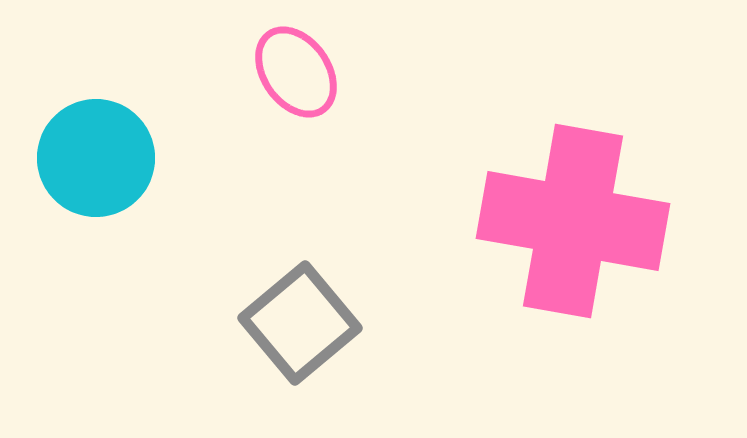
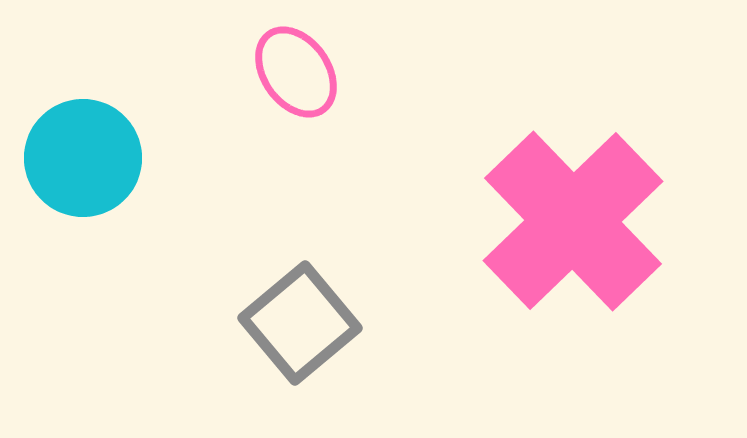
cyan circle: moved 13 px left
pink cross: rotated 36 degrees clockwise
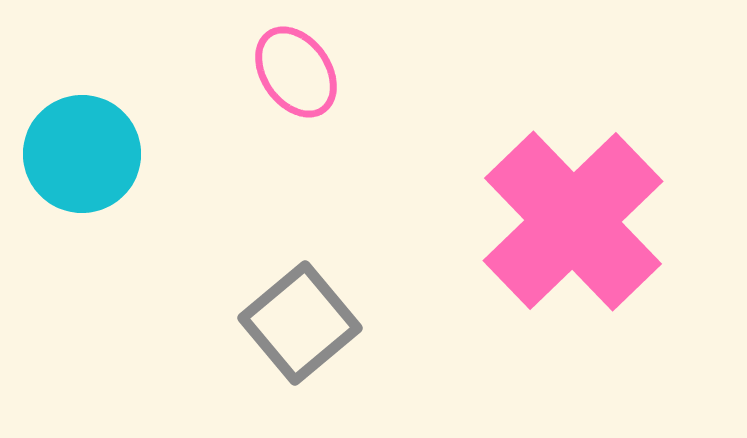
cyan circle: moved 1 px left, 4 px up
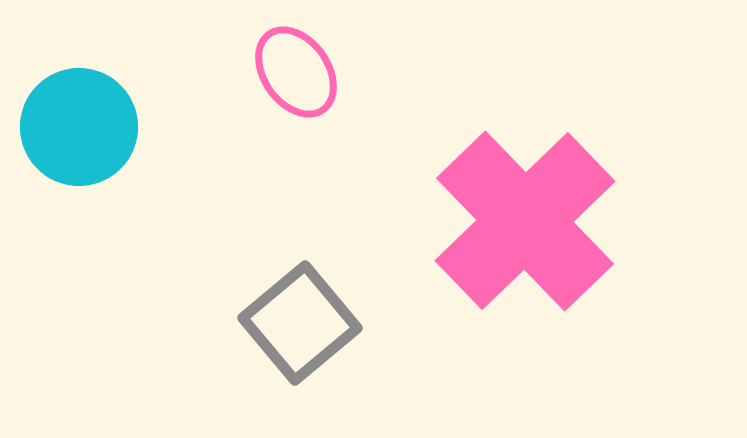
cyan circle: moved 3 px left, 27 px up
pink cross: moved 48 px left
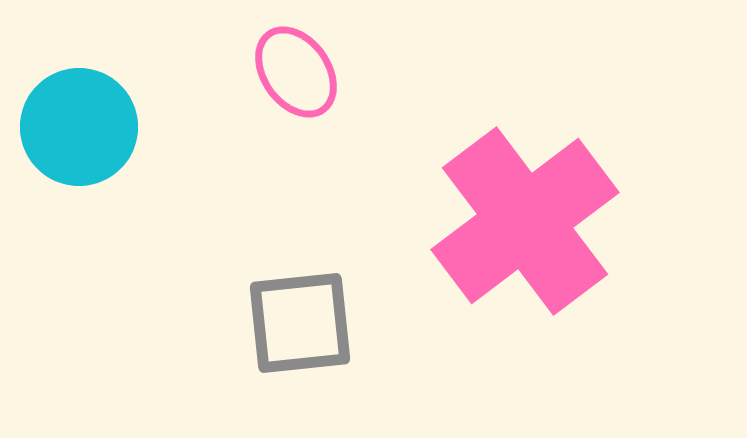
pink cross: rotated 7 degrees clockwise
gray square: rotated 34 degrees clockwise
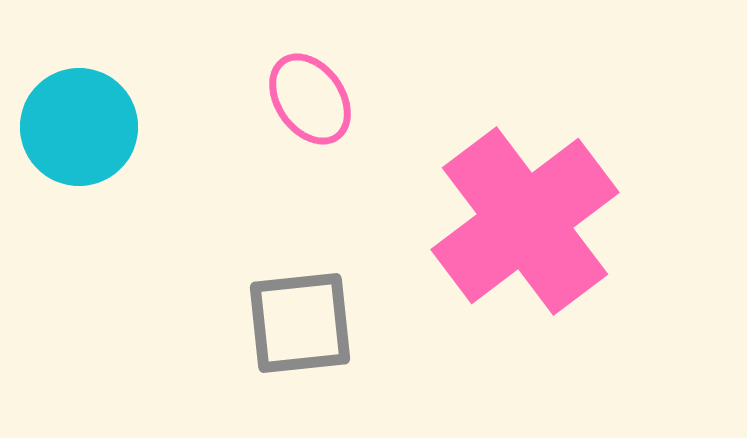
pink ellipse: moved 14 px right, 27 px down
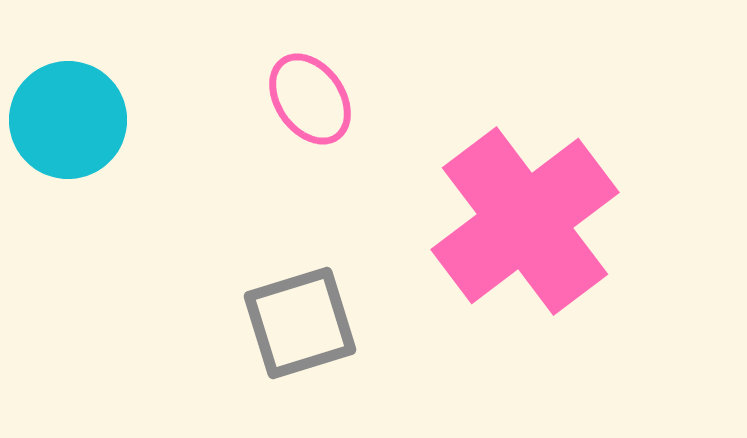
cyan circle: moved 11 px left, 7 px up
gray square: rotated 11 degrees counterclockwise
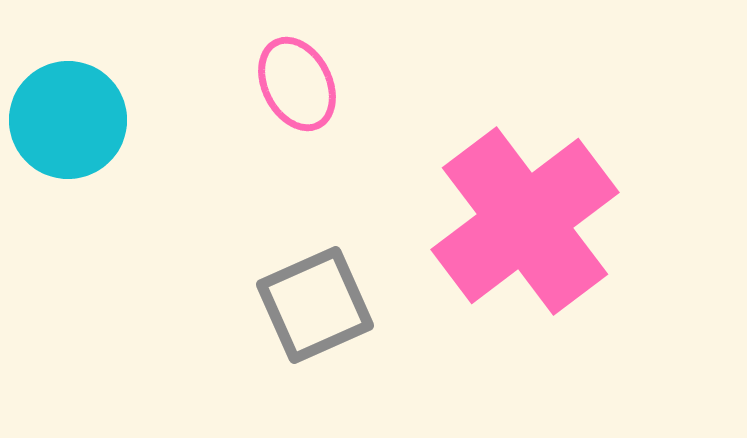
pink ellipse: moved 13 px left, 15 px up; rotated 8 degrees clockwise
gray square: moved 15 px right, 18 px up; rotated 7 degrees counterclockwise
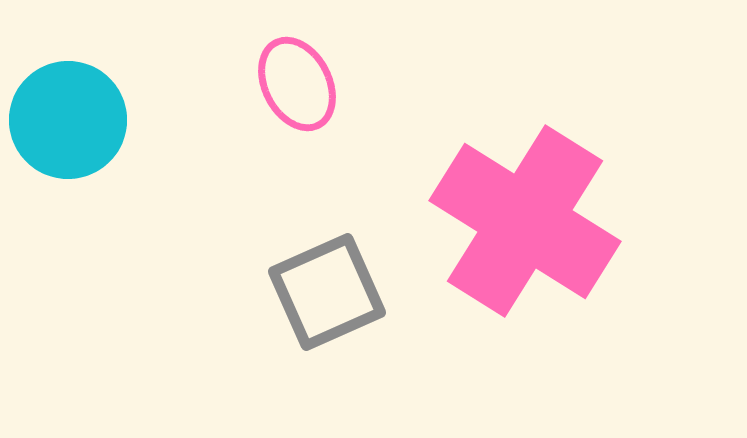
pink cross: rotated 21 degrees counterclockwise
gray square: moved 12 px right, 13 px up
